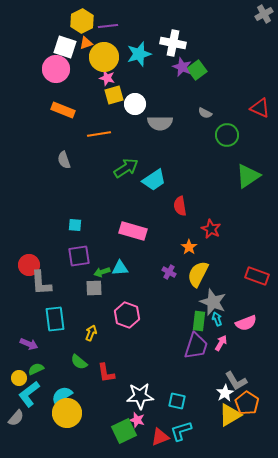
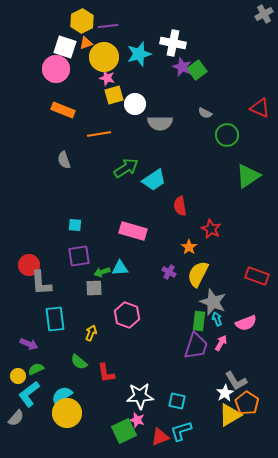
yellow circle at (19, 378): moved 1 px left, 2 px up
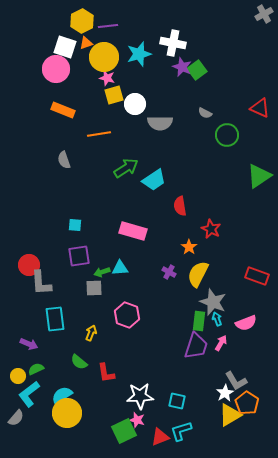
green triangle at (248, 176): moved 11 px right
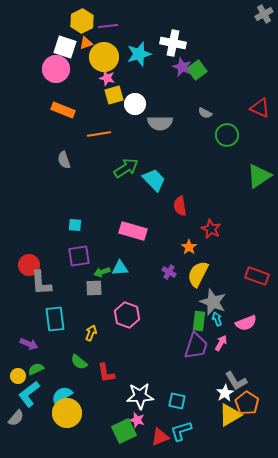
cyan trapezoid at (154, 180): rotated 100 degrees counterclockwise
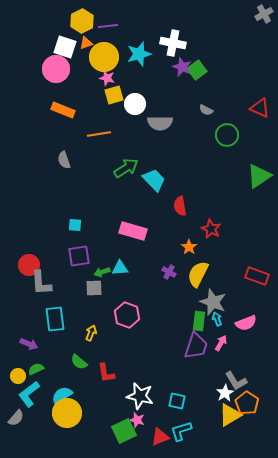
gray semicircle at (205, 113): moved 1 px right, 3 px up
white star at (140, 396): rotated 16 degrees clockwise
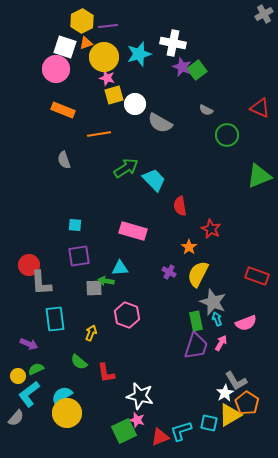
gray semicircle at (160, 123): rotated 30 degrees clockwise
green triangle at (259, 176): rotated 12 degrees clockwise
green arrow at (102, 272): moved 4 px right, 9 px down; rotated 28 degrees clockwise
green rectangle at (199, 321): moved 3 px left; rotated 18 degrees counterclockwise
cyan square at (177, 401): moved 32 px right, 22 px down
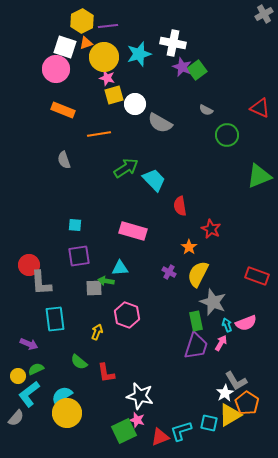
cyan arrow at (217, 319): moved 10 px right, 6 px down
yellow arrow at (91, 333): moved 6 px right, 1 px up
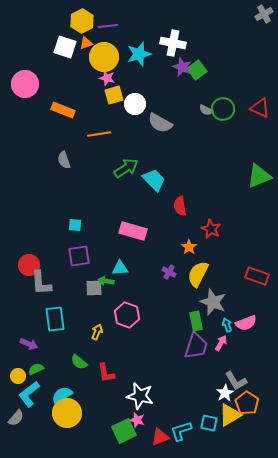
pink circle at (56, 69): moved 31 px left, 15 px down
green circle at (227, 135): moved 4 px left, 26 px up
